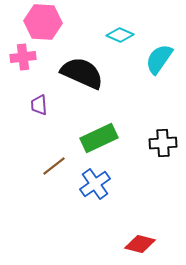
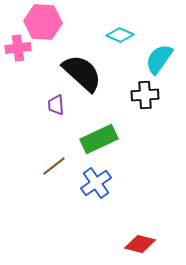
pink cross: moved 5 px left, 9 px up
black semicircle: rotated 18 degrees clockwise
purple trapezoid: moved 17 px right
green rectangle: moved 1 px down
black cross: moved 18 px left, 48 px up
blue cross: moved 1 px right, 1 px up
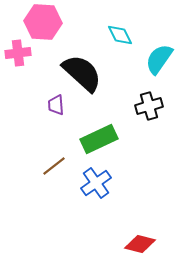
cyan diamond: rotated 40 degrees clockwise
pink cross: moved 5 px down
black cross: moved 4 px right, 11 px down; rotated 12 degrees counterclockwise
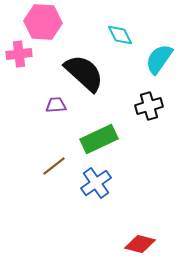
pink cross: moved 1 px right, 1 px down
black semicircle: moved 2 px right
purple trapezoid: rotated 90 degrees clockwise
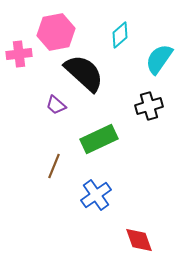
pink hexagon: moved 13 px right, 10 px down; rotated 15 degrees counterclockwise
cyan diamond: rotated 76 degrees clockwise
purple trapezoid: rotated 135 degrees counterclockwise
brown line: rotated 30 degrees counterclockwise
blue cross: moved 12 px down
red diamond: moved 1 px left, 4 px up; rotated 56 degrees clockwise
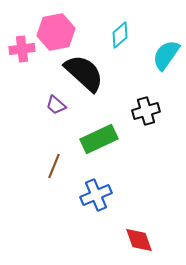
pink cross: moved 3 px right, 5 px up
cyan semicircle: moved 7 px right, 4 px up
black cross: moved 3 px left, 5 px down
blue cross: rotated 12 degrees clockwise
